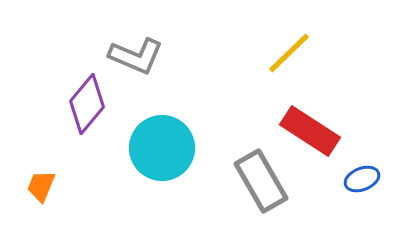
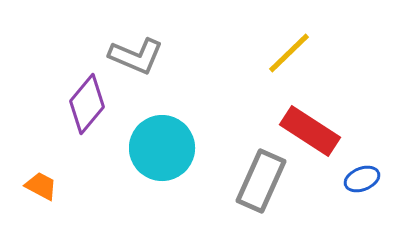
gray rectangle: rotated 54 degrees clockwise
orange trapezoid: rotated 96 degrees clockwise
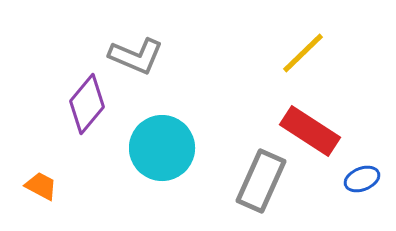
yellow line: moved 14 px right
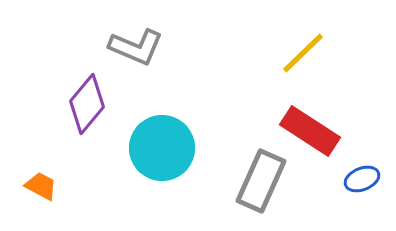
gray L-shape: moved 9 px up
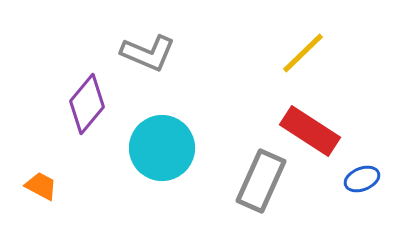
gray L-shape: moved 12 px right, 6 px down
